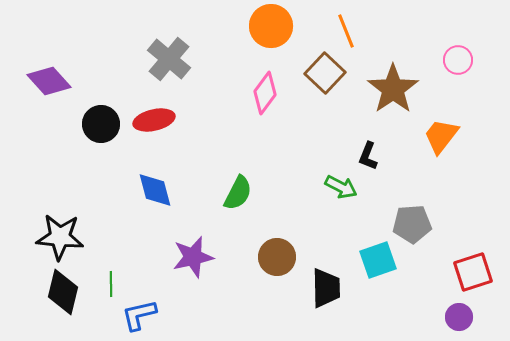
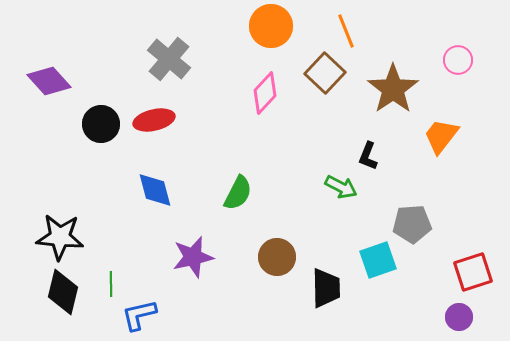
pink diamond: rotated 6 degrees clockwise
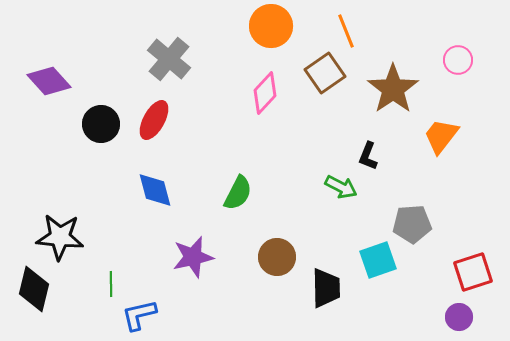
brown square: rotated 12 degrees clockwise
red ellipse: rotated 48 degrees counterclockwise
black diamond: moved 29 px left, 3 px up
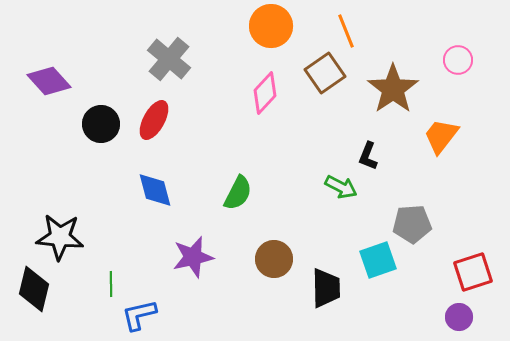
brown circle: moved 3 px left, 2 px down
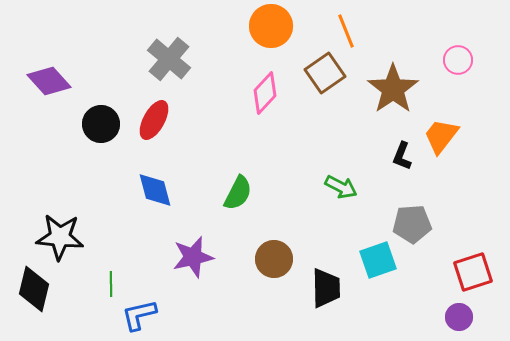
black L-shape: moved 34 px right
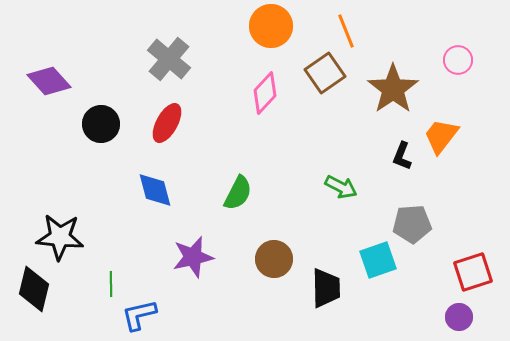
red ellipse: moved 13 px right, 3 px down
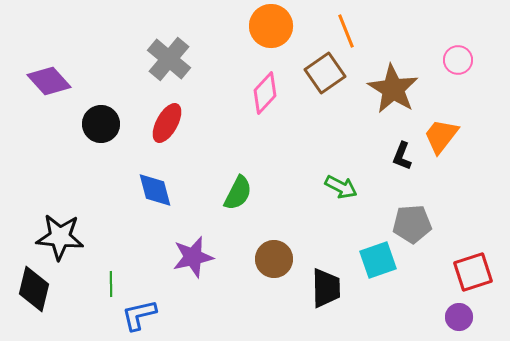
brown star: rotated 6 degrees counterclockwise
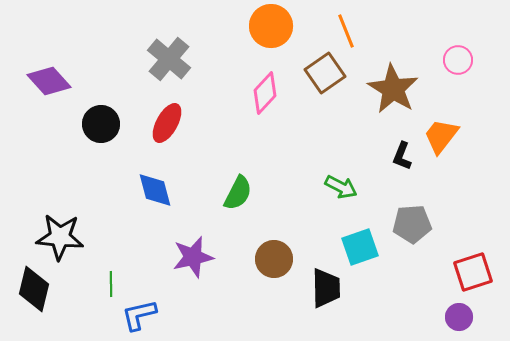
cyan square: moved 18 px left, 13 px up
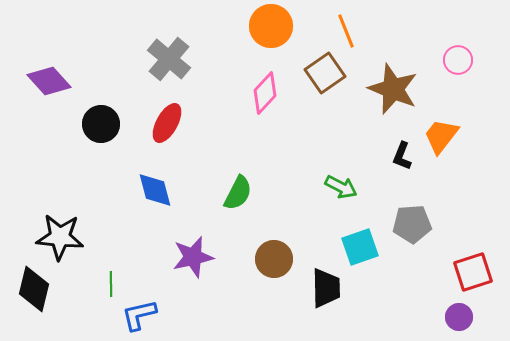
brown star: rotated 9 degrees counterclockwise
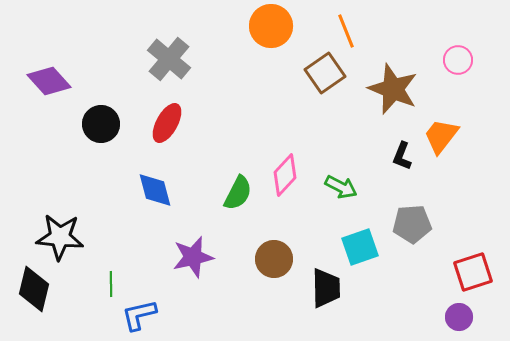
pink diamond: moved 20 px right, 82 px down
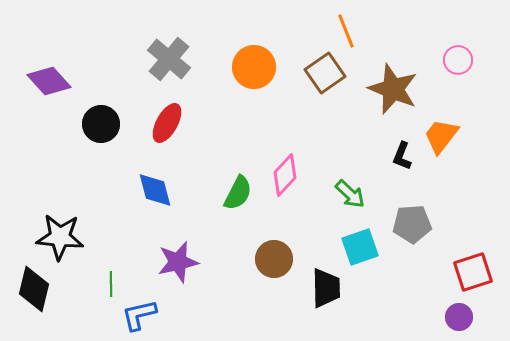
orange circle: moved 17 px left, 41 px down
green arrow: moved 9 px right, 7 px down; rotated 16 degrees clockwise
purple star: moved 15 px left, 5 px down
